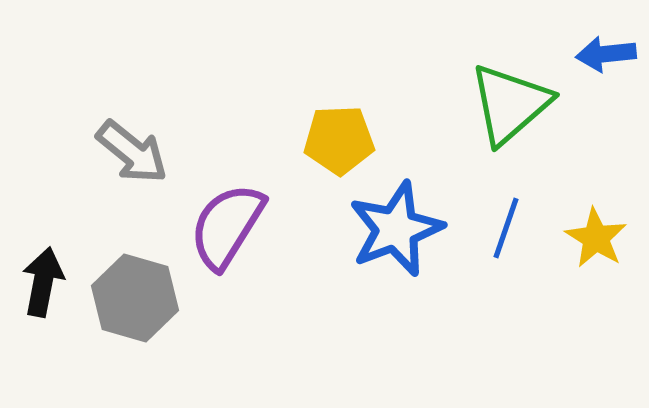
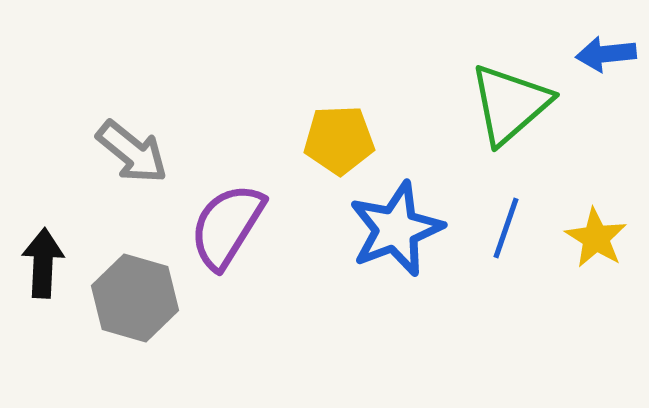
black arrow: moved 19 px up; rotated 8 degrees counterclockwise
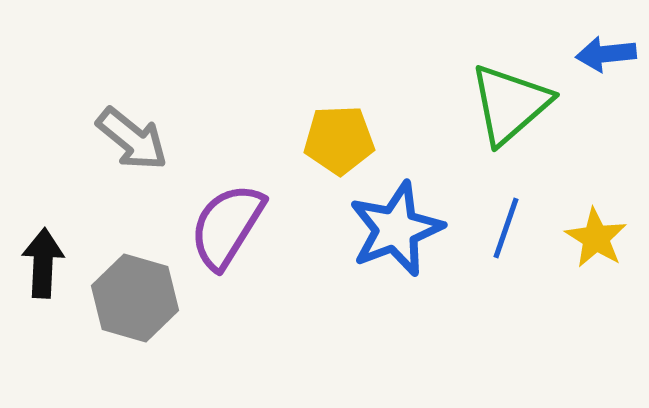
gray arrow: moved 13 px up
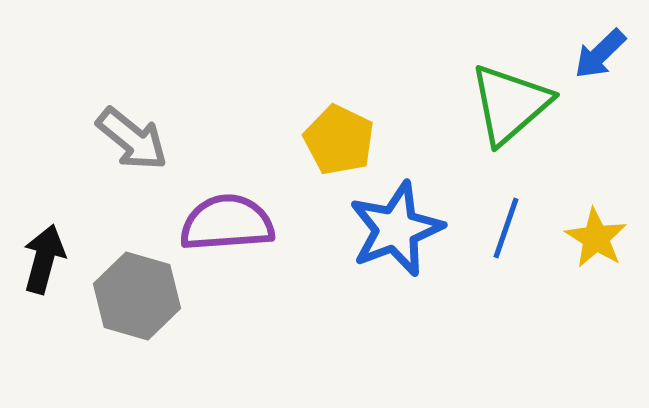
blue arrow: moved 6 px left; rotated 38 degrees counterclockwise
yellow pentagon: rotated 28 degrees clockwise
purple semicircle: moved 3 px up; rotated 54 degrees clockwise
black arrow: moved 1 px right, 4 px up; rotated 12 degrees clockwise
gray hexagon: moved 2 px right, 2 px up
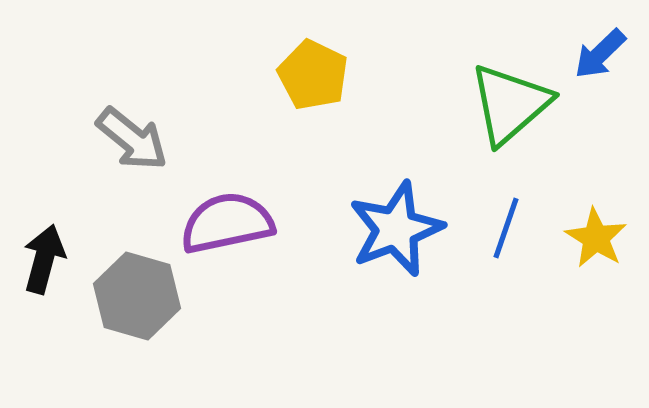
yellow pentagon: moved 26 px left, 65 px up
purple semicircle: rotated 8 degrees counterclockwise
